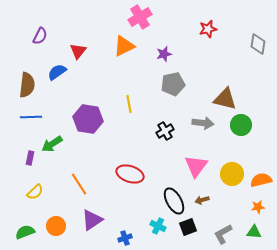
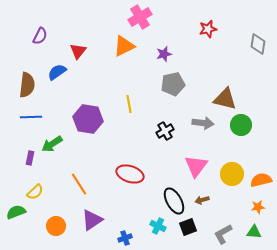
green semicircle: moved 9 px left, 20 px up
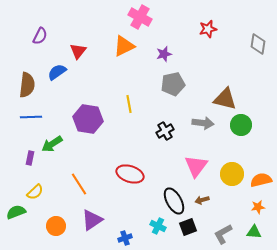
pink cross: rotated 30 degrees counterclockwise
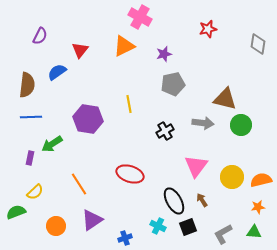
red triangle: moved 2 px right, 1 px up
yellow circle: moved 3 px down
brown arrow: rotated 72 degrees clockwise
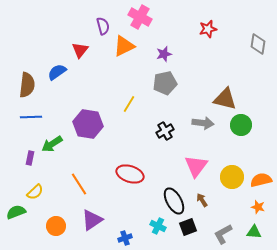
purple semicircle: moved 63 px right, 10 px up; rotated 42 degrees counterclockwise
gray pentagon: moved 8 px left, 1 px up
yellow line: rotated 42 degrees clockwise
purple hexagon: moved 5 px down
orange star: rotated 24 degrees clockwise
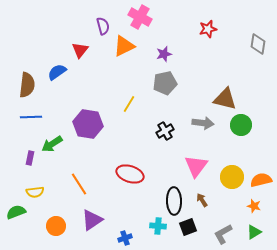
yellow semicircle: rotated 36 degrees clockwise
black ellipse: rotated 28 degrees clockwise
orange star: moved 4 px left, 1 px up
cyan cross: rotated 21 degrees counterclockwise
green triangle: rotated 35 degrees counterclockwise
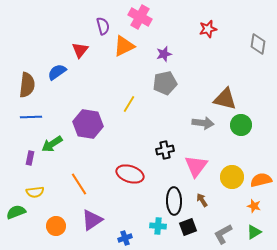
black cross: moved 19 px down; rotated 18 degrees clockwise
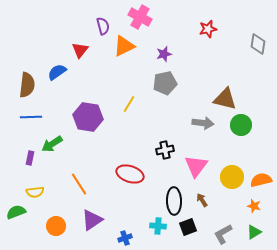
purple hexagon: moved 7 px up
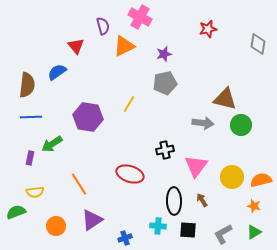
red triangle: moved 4 px left, 4 px up; rotated 18 degrees counterclockwise
black square: moved 3 px down; rotated 24 degrees clockwise
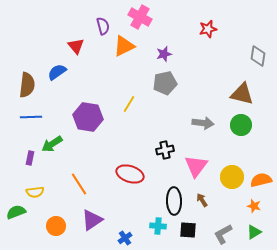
gray diamond: moved 12 px down
brown triangle: moved 17 px right, 5 px up
blue cross: rotated 16 degrees counterclockwise
